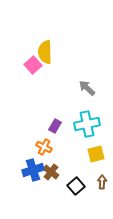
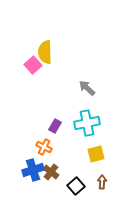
cyan cross: moved 1 px up
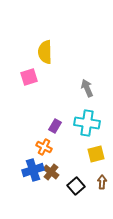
pink square: moved 4 px left, 12 px down; rotated 24 degrees clockwise
gray arrow: rotated 24 degrees clockwise
cyan cross: rotated 20 degrees clockwise
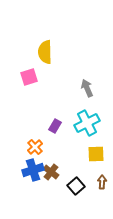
cyan cross: rotated 35 degrees counterclockwise
orange cross: moved 9 px left; rotated 21 degrees clockwise
yellow square: rotated 12 degrees clockwise
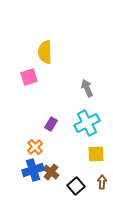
purple rectangle: moved 4 px left, 2 px up
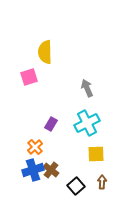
brown cross: moved 2 px up
